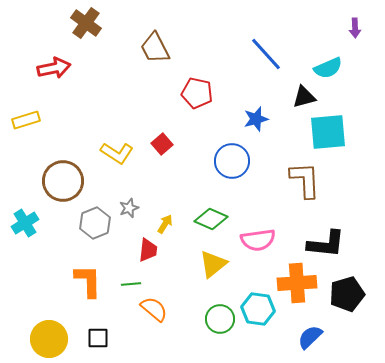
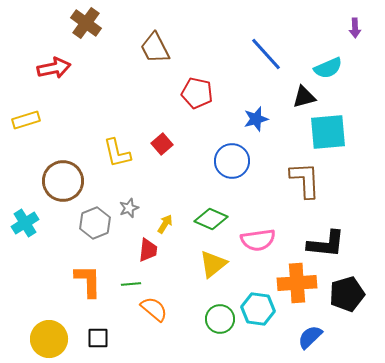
yellow L-shape: rotated 44 degrees clockwise
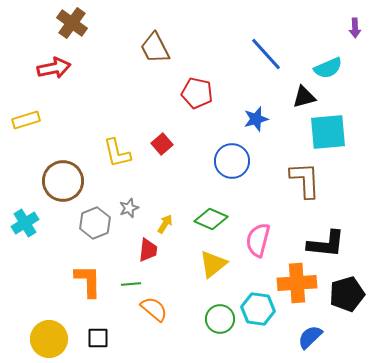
brown cross: moved 14 px left
pink semicircle: rotated 112 degrees clockwise
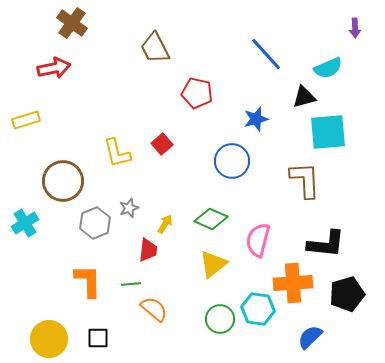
orange cross: moved 4 px left
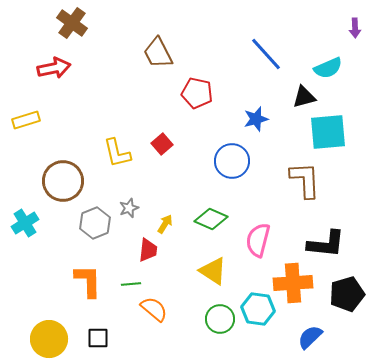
brown trapezoid: moved 3 px right, 5 px down
yellow triangle: moved 7 px down; rotated 48 degrees counterclockwise
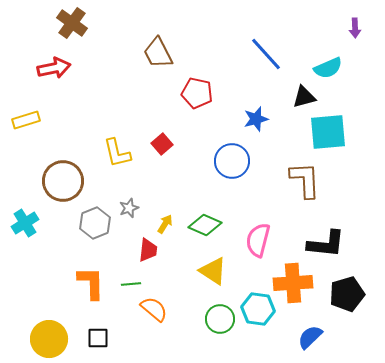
green diamond: moved 6 px left, 6 px down
orange L-shape: moved 3 px right, 2 px down
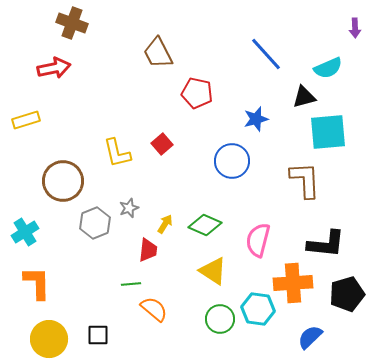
brown cross: rotated 16 degrees counterclockwise
cyan cross: moved 9 px down
orange L-shape: moved 54 px left
black square: moved 3 px up
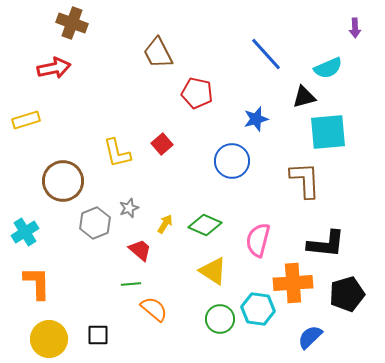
red trapezoid: moved 8 px left; rotated 55 degrees counterclockwise
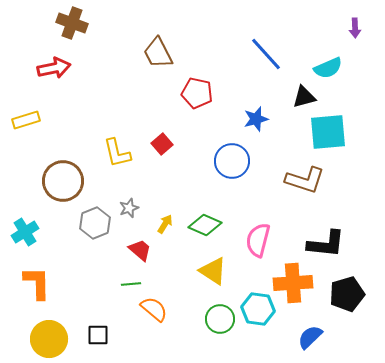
brown L-shape: rotated 111 degrees clockwise
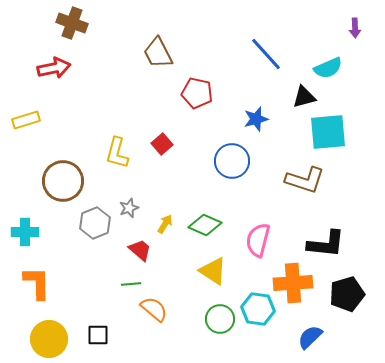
yellow L-shape: rotated 28 degrees clockwise
cyan cross: rotated 32 degrees clockwise
